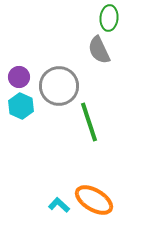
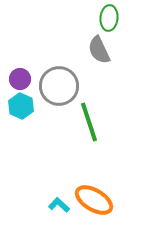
purple circle: moved 1 px right, 2 px down
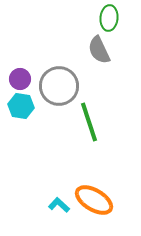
cyan hexagon: rotated 15 degrees counterclockwise
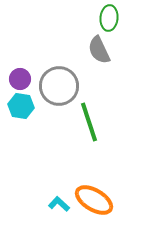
cyan L-shape: moved 1 px up
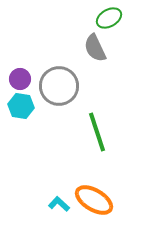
green ellipse: rotated 55 degrees clockwise
gray semicircle: moved 4 px left, 2 px up
green line: moved 8 px right, 10 px down
